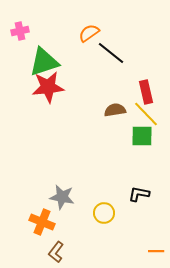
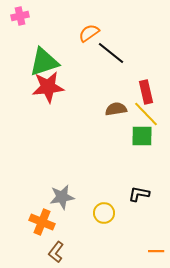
pink cross: moved 15 px up
brown semicircle: moved 1 px right, 1 px up
gray star: rotated 20 degrees counterclockwise
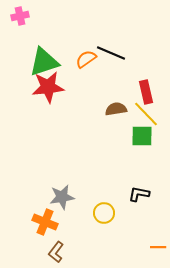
orange semicircle: moved 3 px left, 26 px down
black line: rotated 16 degrees counterclockwise
orange cross: moved 3 px right
orange line: moved 2 px right, 4 px up
